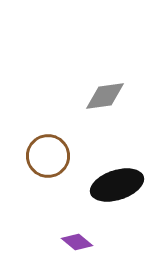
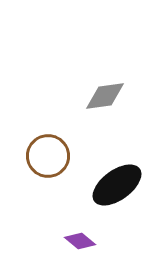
black ellipse: rotated 18 degrees counterclockwise
purple diamond: moved 3 px right, 1 px up
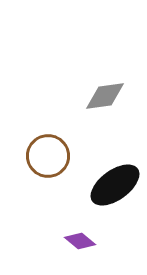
black ellipse: moved 2 px left
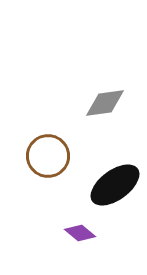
gray diamond: moved 7 px down
purple diamond: moved 8 px up
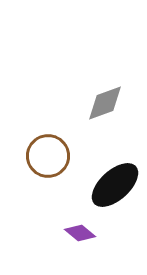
gray diamond: rotated 12 degrees counterclockwise
black ellipse: rotated 6 degrees counterclockwise
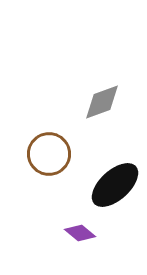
gray diamond: moved 3 px left, 1 px up
brown circle: moved 1 px right, 2 px up
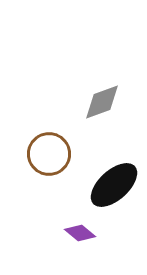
black ellipse: moved 1 px left
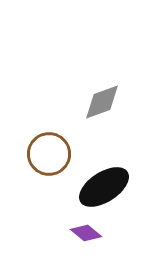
black ellipse: moved 10 px left, 2 px down; rotated 9 degrees clockwise
purple diamond: moved 6 px right
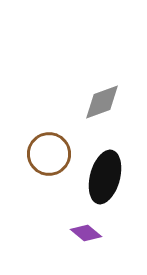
black ellipse: moved 1 px right, 10 px up; rotated 42 degrees counterclockwise
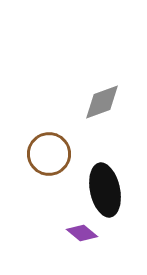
black ellipse: moved 13 px down; rotated 27 degrees counterclockwise
purple diamond: moved 4 px left
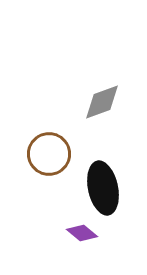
black ellipse: moved 2 px left, 2 px up
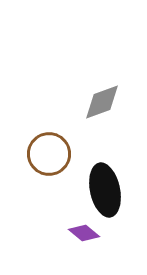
black ellipse: moved 2 px right, 2 px down
purple diamond: moved 2 px right
